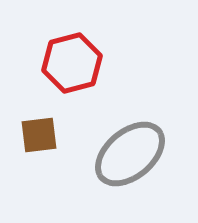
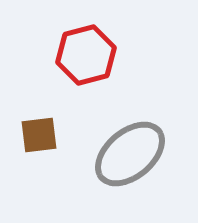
red hexagon: moved 14 px right, 8 px up
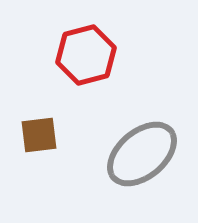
gray ellipse: moved 12 px right
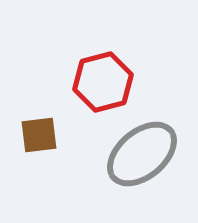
red hexagon: moved 17 px right, 27 px down
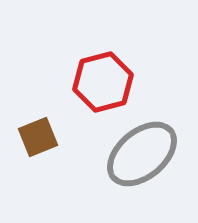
brown square: moved 1 px left, 2 px down; rotated 15 degrees counterclockwise
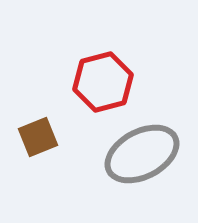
gray ellipse: rotated 12 degrees clockwise
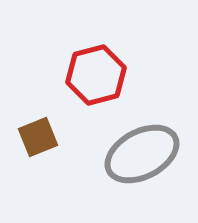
red hexagon: moved 7 px left, 7 px up
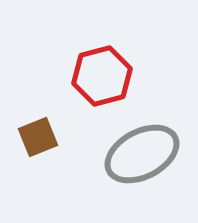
red hexagon: moved 6 px right, 1 px down
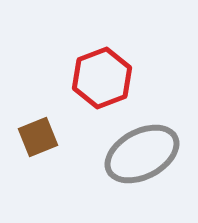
red hexagon: moved 2 px down; rotated 6 degrees counterclockwise
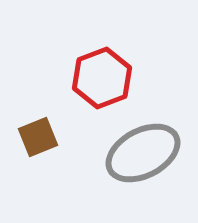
gray ellipse: moved 1 px right, 1 px up
